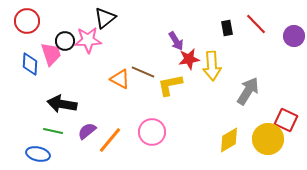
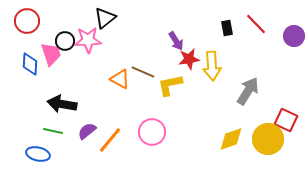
yellow diamond: moved 2 px right, 1 px up; rotated 12 degrees clockwise
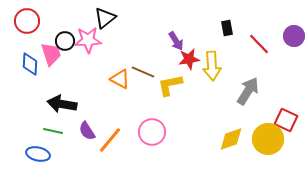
red line: moved 3 px right, 20 px down
purple semicircle: rotated 84 degrees counterclockwise
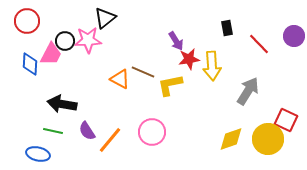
pink trapezoid: rotated 45 degrees clockwise
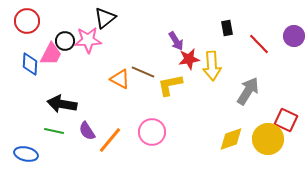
green line: moved 1 px right
blue ellipse: moved 12 px left
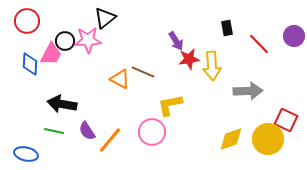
yellow L-shape: moved 20 px down
gray arrow: rotated 56 degrees clockwise
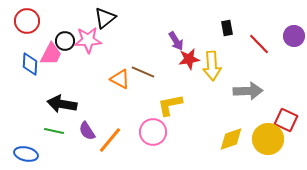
pink circle: moved 1 px right
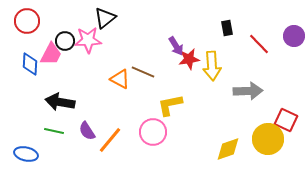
purple arrow: moved 5 px down
black arrow: moved 2 px left, 2 px up
yellow diamond: moved 3 px left, 10 px down
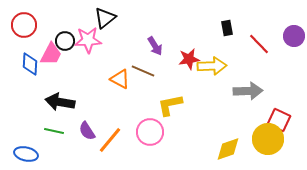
red circle: moved 3 px left, 4 px down
purple arrow: moved 21 px left
yellow arrow: rotated 88 degrees counterclockwise
brown line: moved 1 px up
red square: moved 7 px left
pink circle: moved 3 px left
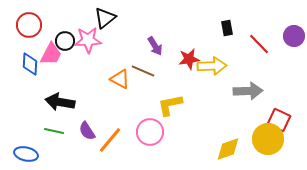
red circle: moved 5 px right
